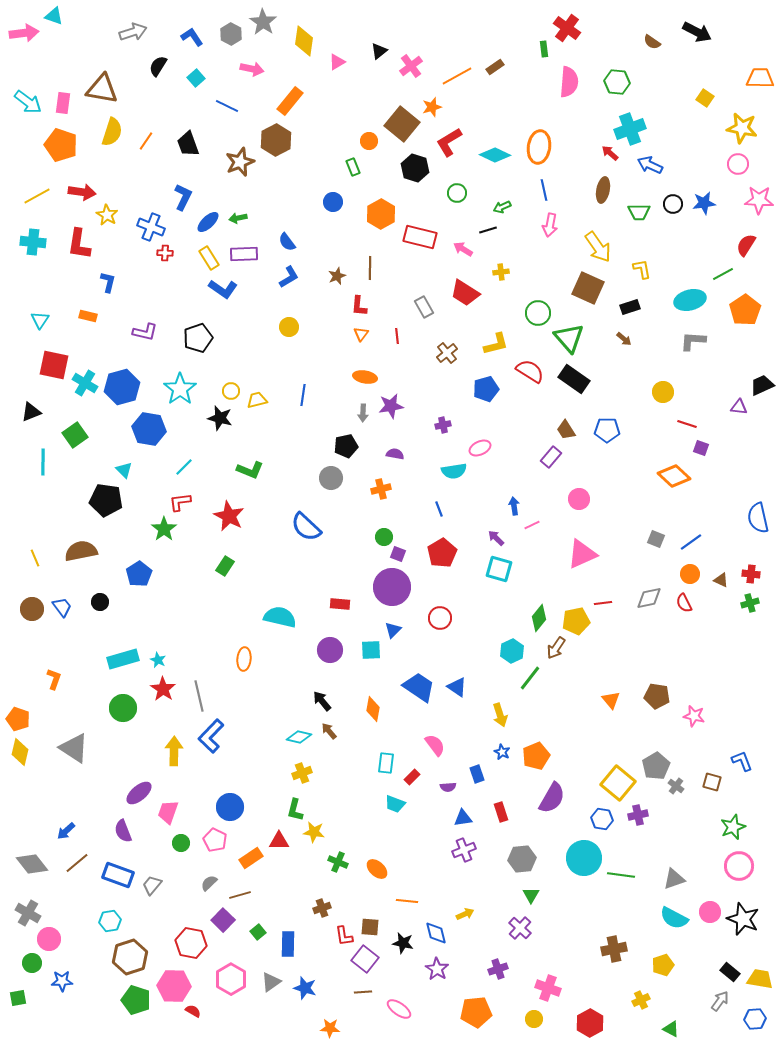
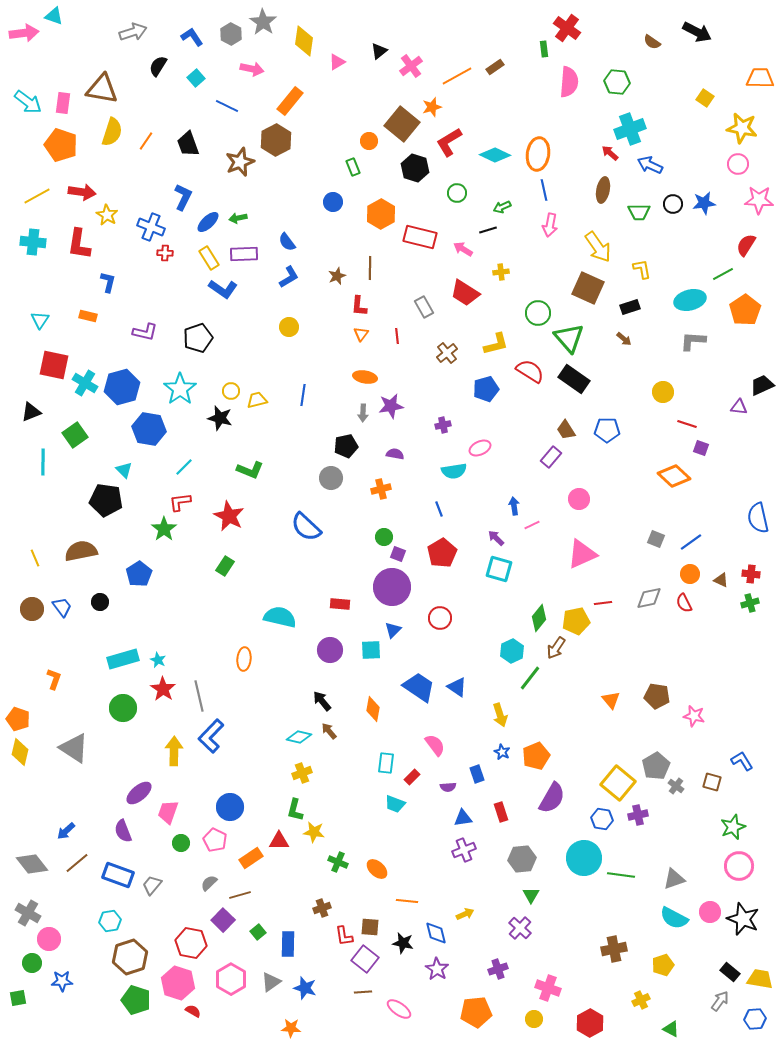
orange ellipse at (539, 147): moved 1 px left, 7 px down
blue L-shape at (742, 761): rotated 10 degrees counterclockwise
pink hexagon at (174, 986): moved 4 px right, 3 px up; rotated 16 degrees clockwise
orange star at (330, 1028): moved 39 px left
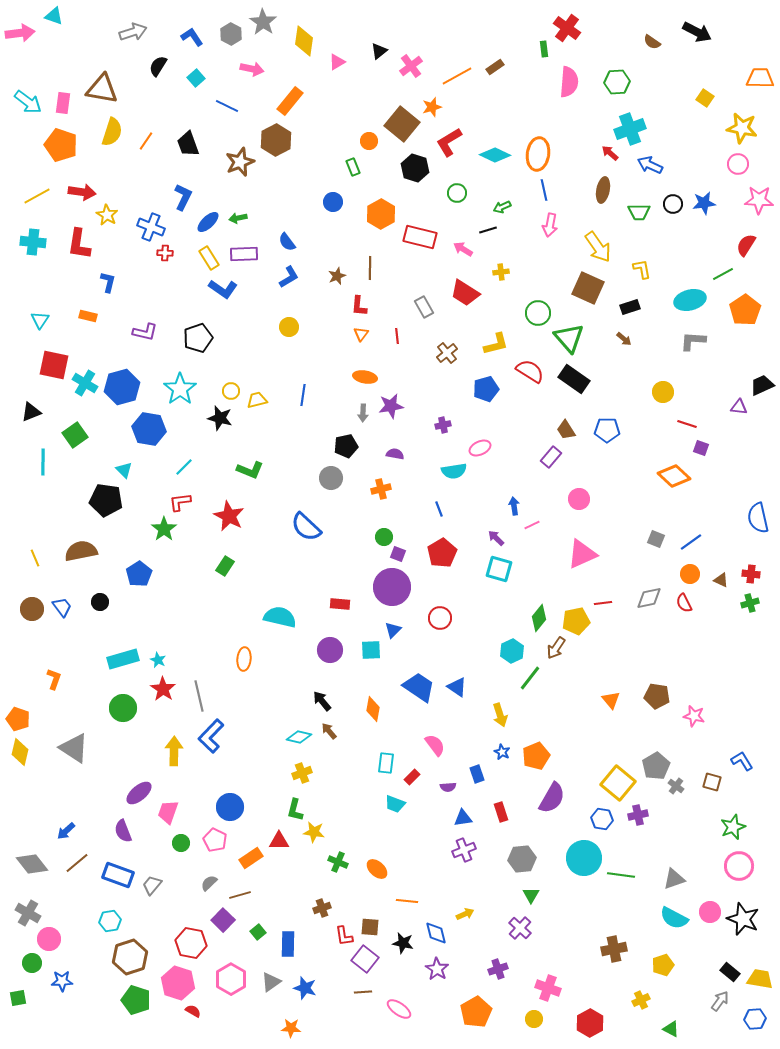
pink arrow at (24, 33): moved 4 px left
green hexagon at (617, 82): rotated 10 degrees counterclockwise
orange pentagon at (476, 1012): rotated 24 degrees counterclockwise
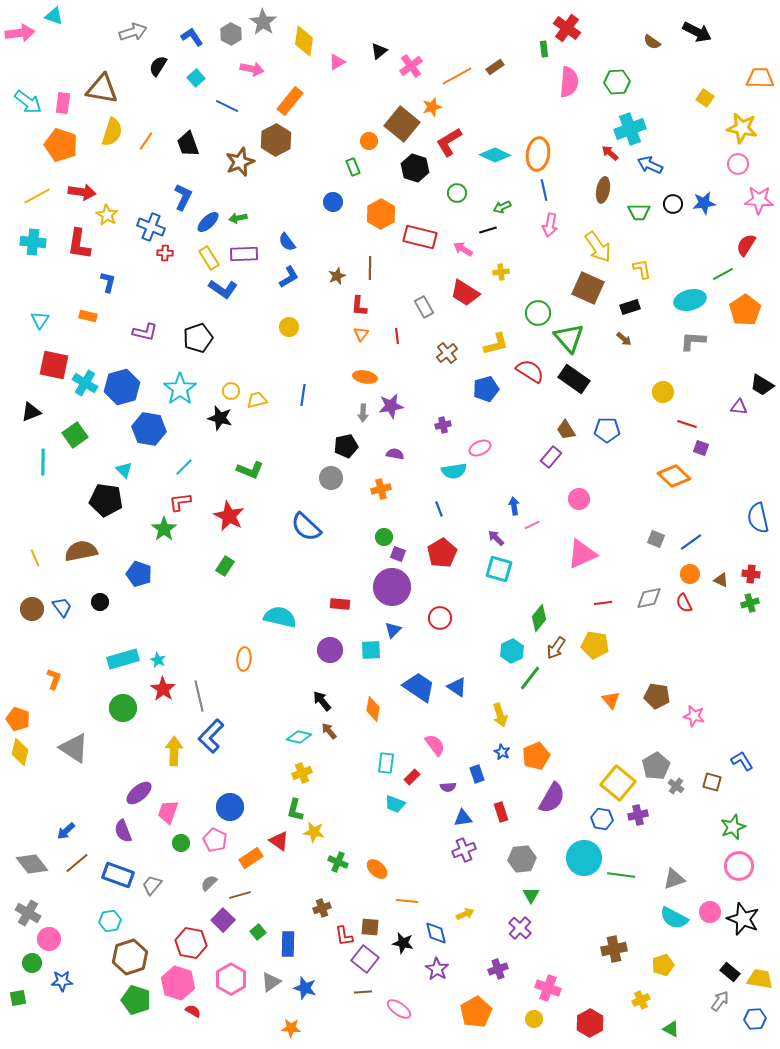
black trapezoid at (762, 385): rotated 125 degrees counterclockwise
blue pentagon at (139, 574): rotated 20 degrees counterclockwise
yellow pentagon at (576, 621): moved 19 px right, 24 px down; rotated 20 degrees clockwise
red triangle at (279, 841): rotated 35 degrees clockwise
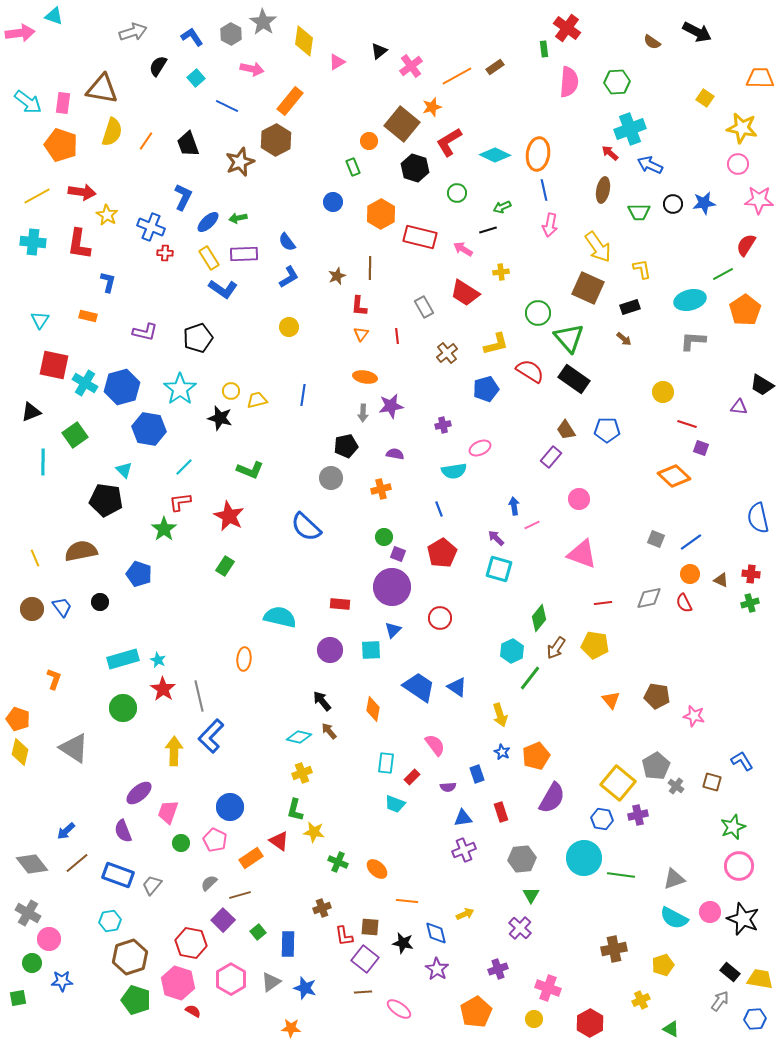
pink triangle at (582, 554): rotated 44 degrees clockwise
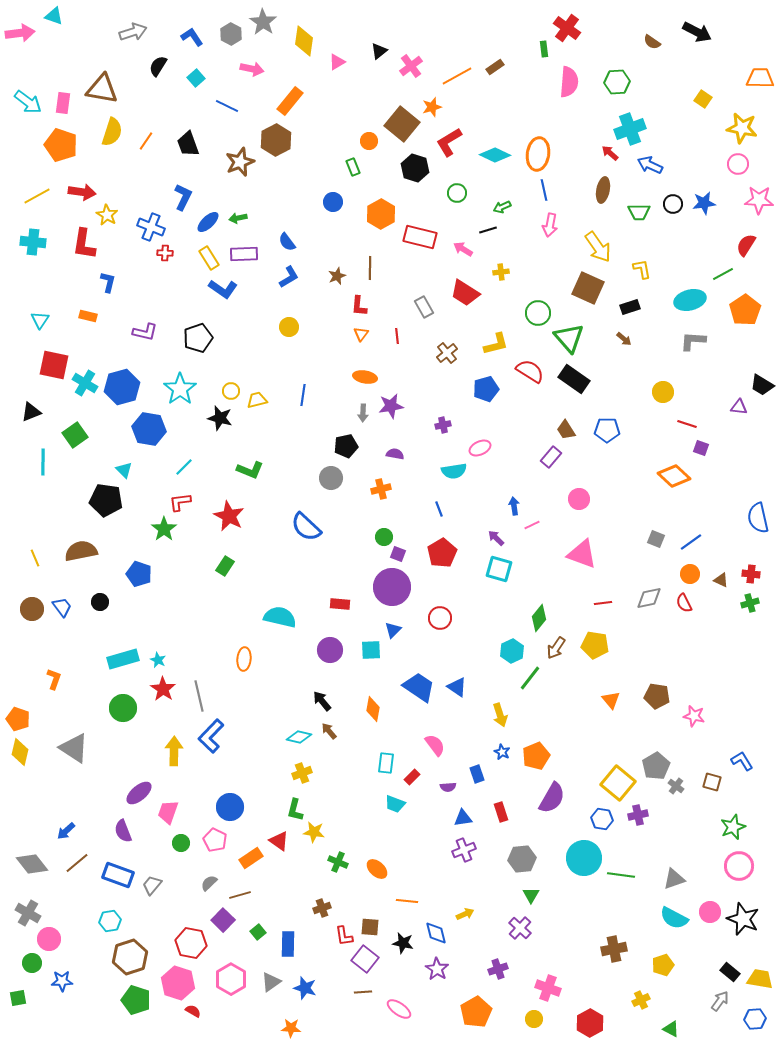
yellow square at (705, 98): moved 2 px left, 1 px down
red L-shape at (79, 244): moved 5 px right
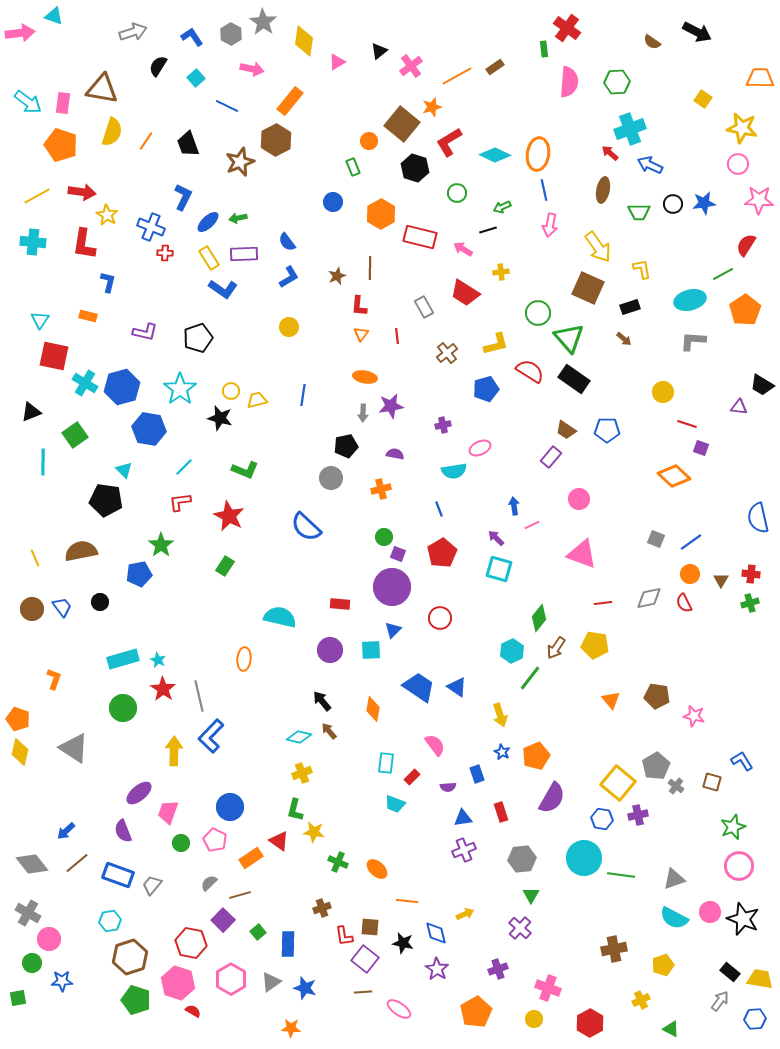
red square at (54, 365): moved 9 px up
brown trapezoid at (566, 430): rotated 25 degrees counterclockwise
green L-shape at (250, 470): moved 5 px left
green star at (164, 529): moved 3 px left, 16 px down
blue pentagon at (139, 574): rotated 30 degrees counterclockwise
brown triangle at (721, 580): rotated 35 degrees clockwise
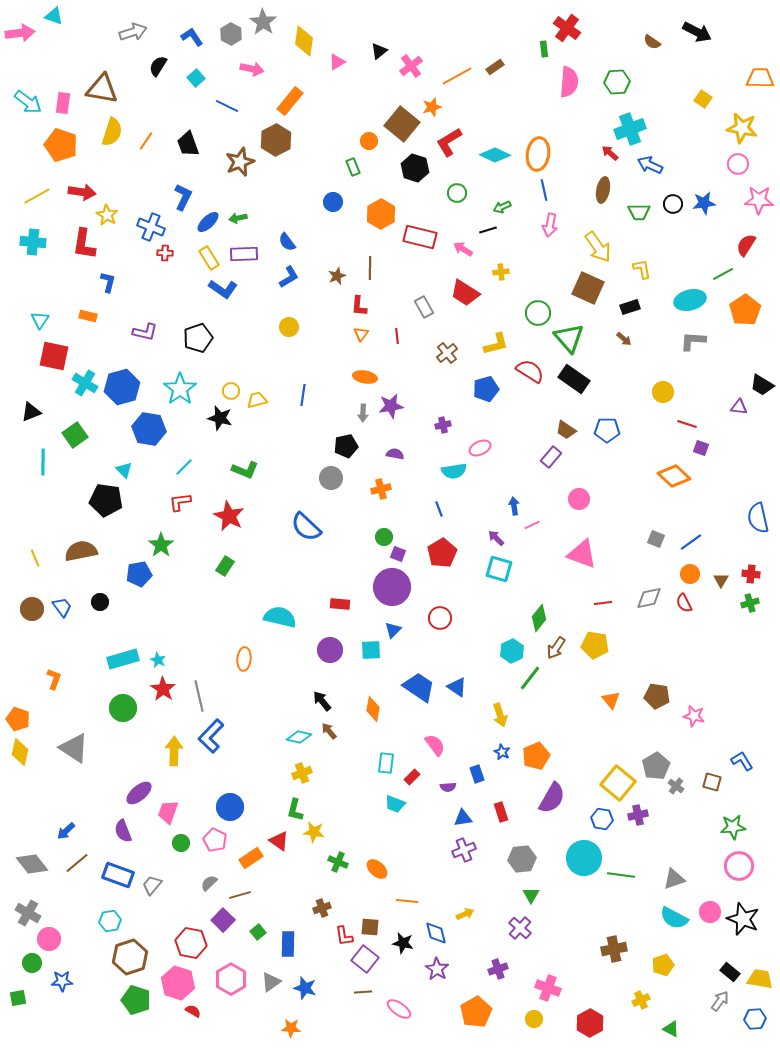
green star at (733, 827): rotated 15 degrees clockwise
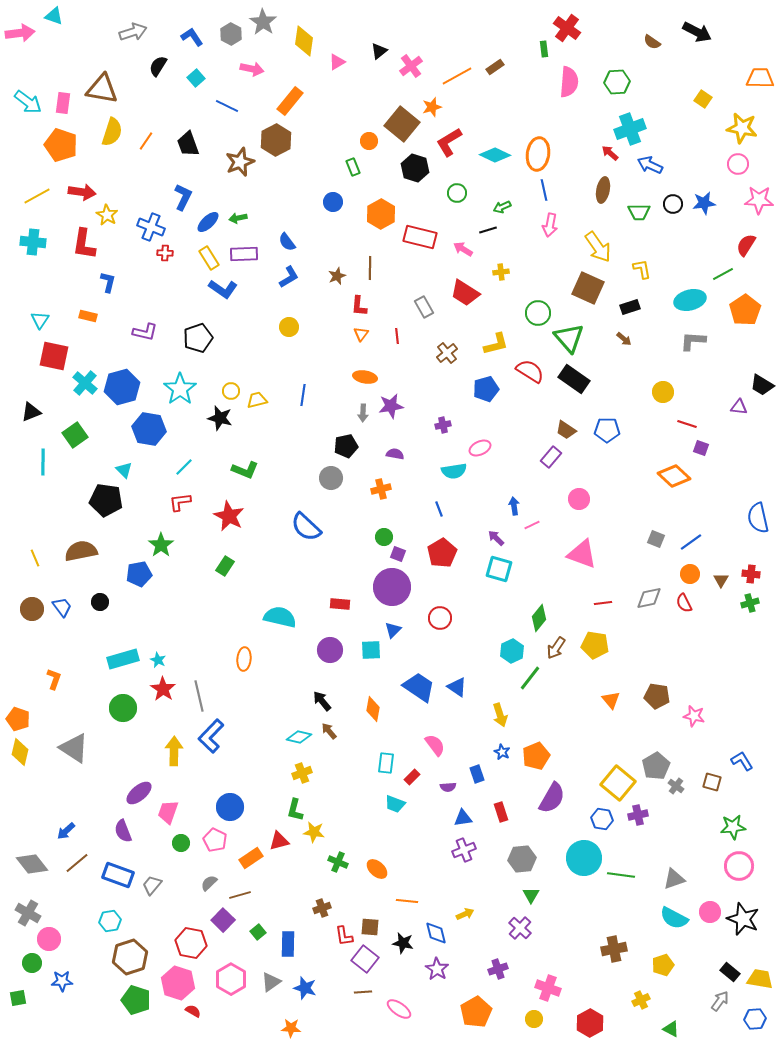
cyan cross at (85, 383): rotated 10 degrees clockwise
red triangle at (279, 841): rotated 50 degrees counterclockwise
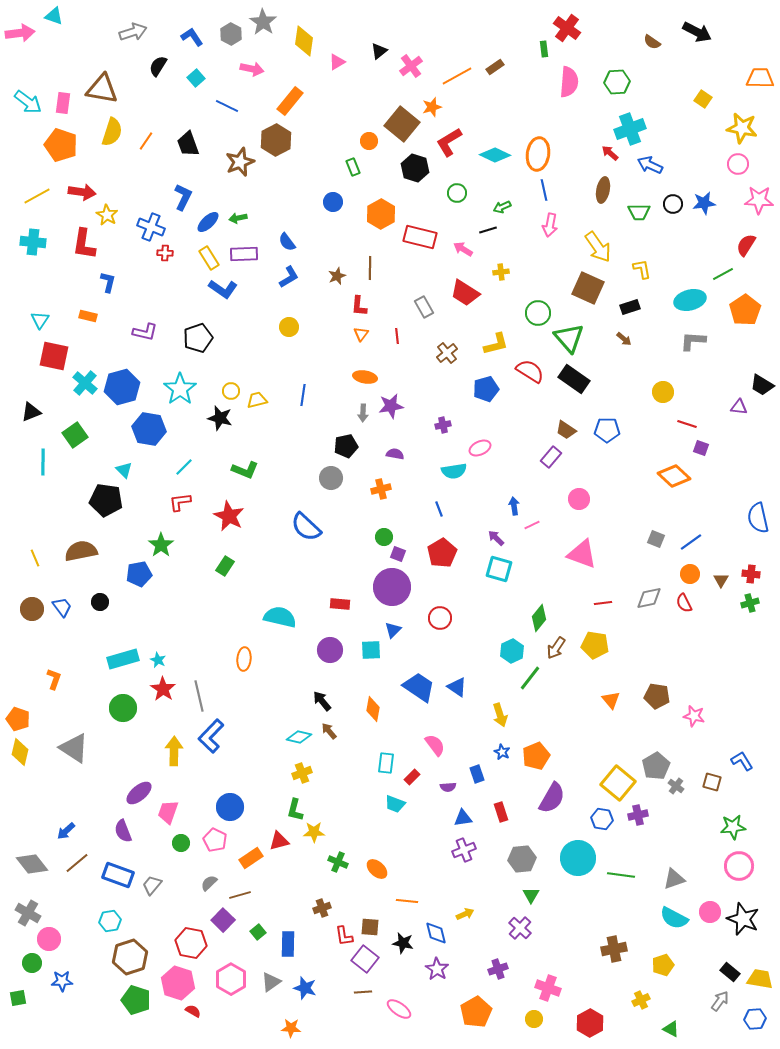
yellow star at (314, 832): rotated 10 degrees counterclockwise
cyan circle at (584, 858): moved 6 px left
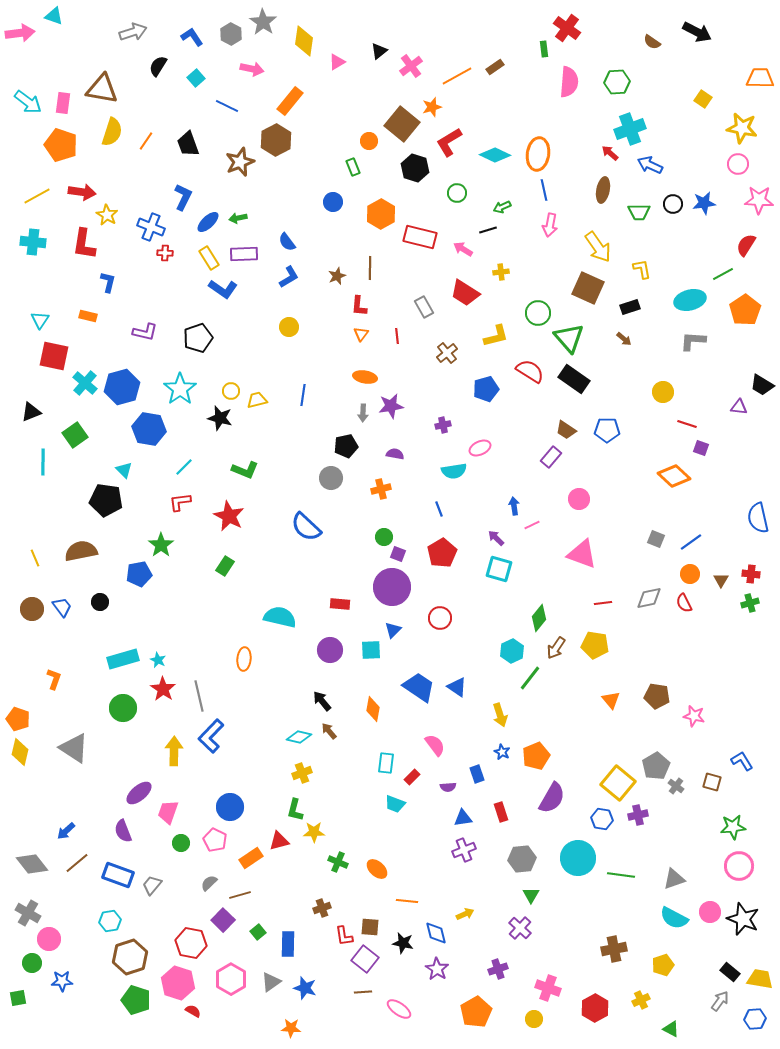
yellow L-shape at (496, 344): moved 8 px up
red hexagon at (590, 1023): moved 5 px right, 15 px up
